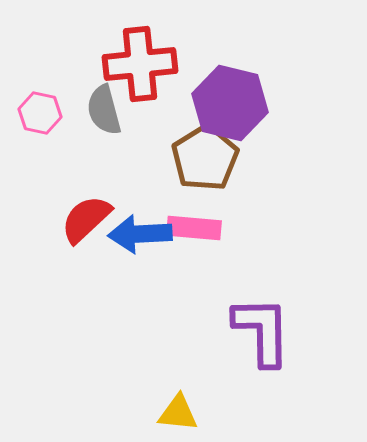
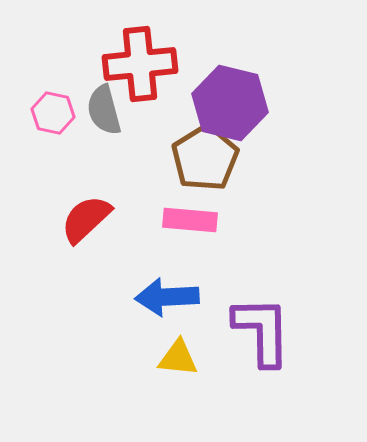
pink hexagon: moved 13 px right
pink rectangle: moved 4 px left, 8 px up
blue arrow: moved 27 px right, 63 px down
yellow triangle: moved 55 px up
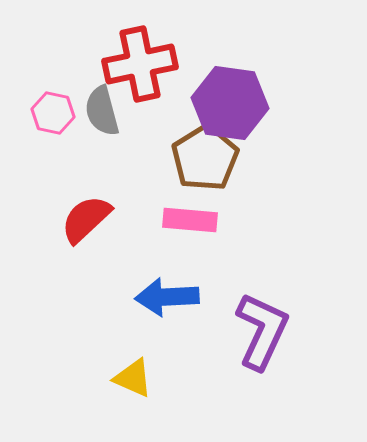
red cross: rotated 6 degrees counterclockwise
purple hexagon: rotated 6 degrees counterclockwise
gray semicircle: moved 2 px left, 1 px down
purple L-shape: rotated 26 degrees clockwise
yellow triangle: moved 45 px left, 20 px down; rotated 18 degrees clockwise
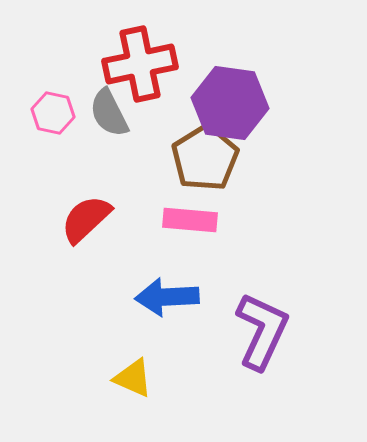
gray semicircle: moved 7 px right, 2 px down; rotated 12 degrees counterclockwise
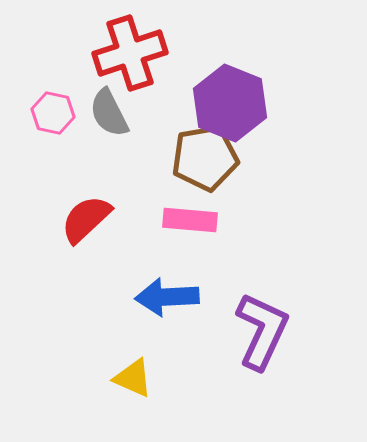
red cross: moved 10 px left, 11 px up; rotated 6 degrees counterclockwise
purple hexagon: rotated 14 degrees clockwise
brown pentagon: rotated 22 degrees clockwise
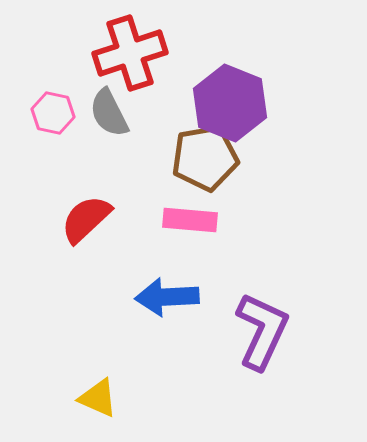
yellow triangle: moved 35 px left, 20 px down
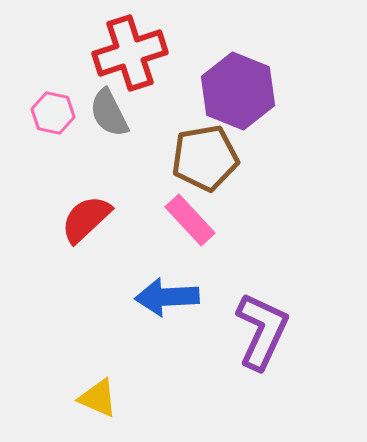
purple hexagon: moved 8 px right, 12 px up
pink rectangle: rotated 42 degrees clockwise
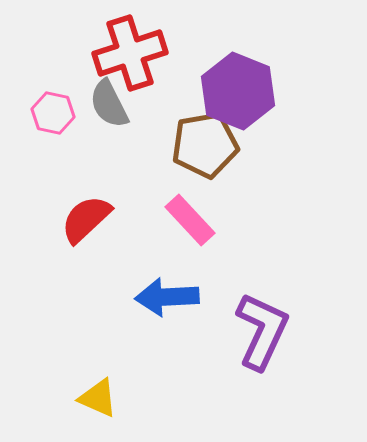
gray semicircle: moved 9 px up
brown pentagon: moved 13 px up
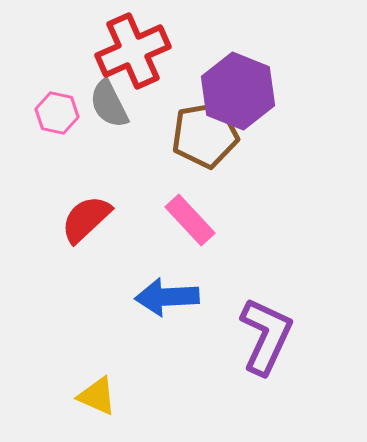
red cross: moved 3 px right, 2 px up; rotated 6 degrees counterclockwise
pink hexagon: moved 4 px right
brown pentagon: moved 10 px up
purple L-shape: moved 4 px right, 5 px down
yellow triangle: moved 1 px left, 2 px up
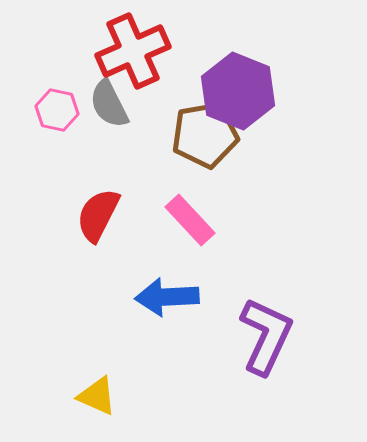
pink hexagon: moved 3 px up
red semicircle: moved 12 px right, 4 px up; rotated 20 degrees counterclockwise
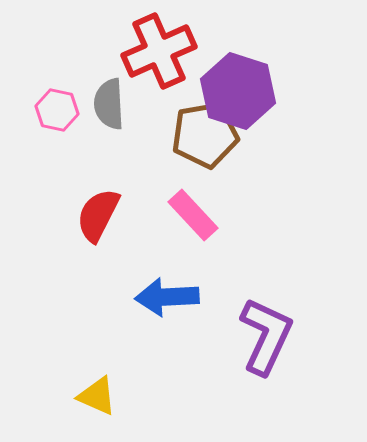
red cross: moved 26 px right
purple hexagon: rotated 4 degrees counterclockwise
gray semicircle: rotated 24 degrees clockwise
pink rectangle: moved 3 px right, 5 px up
